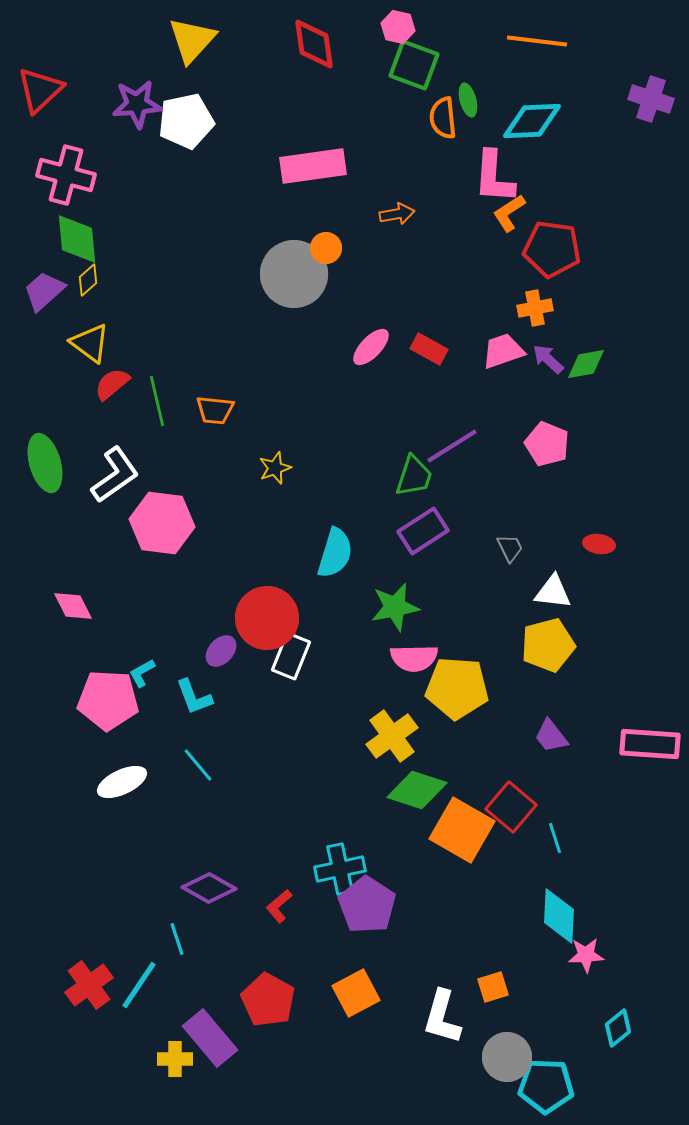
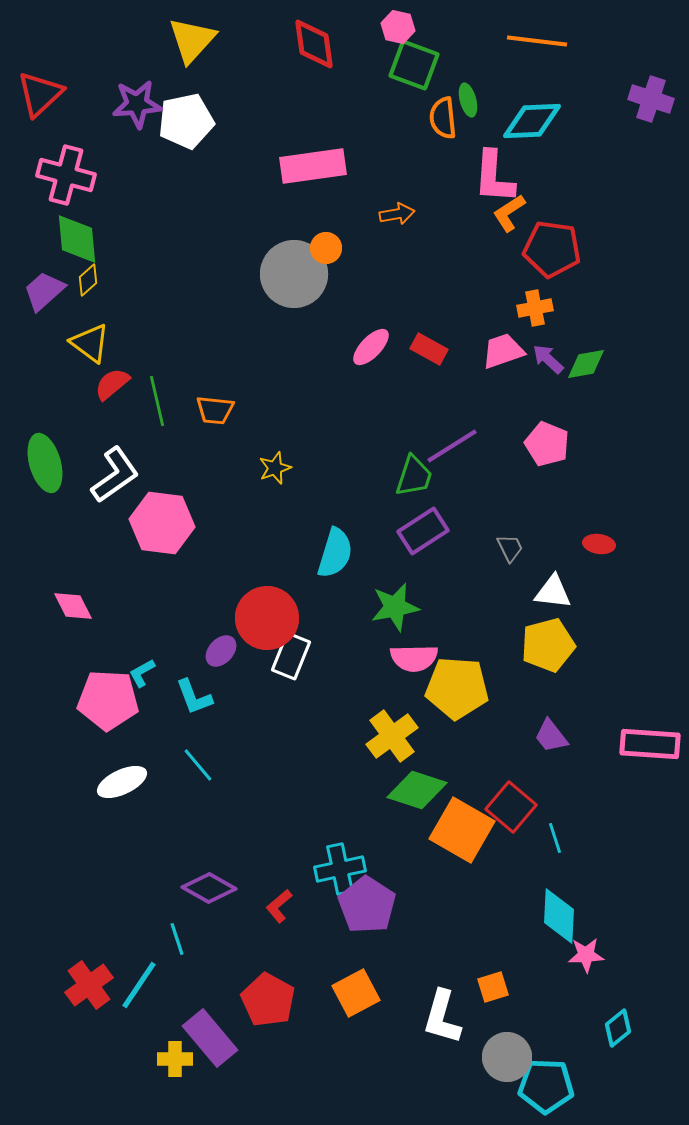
red triangle at (40, 90): moved 4 px down
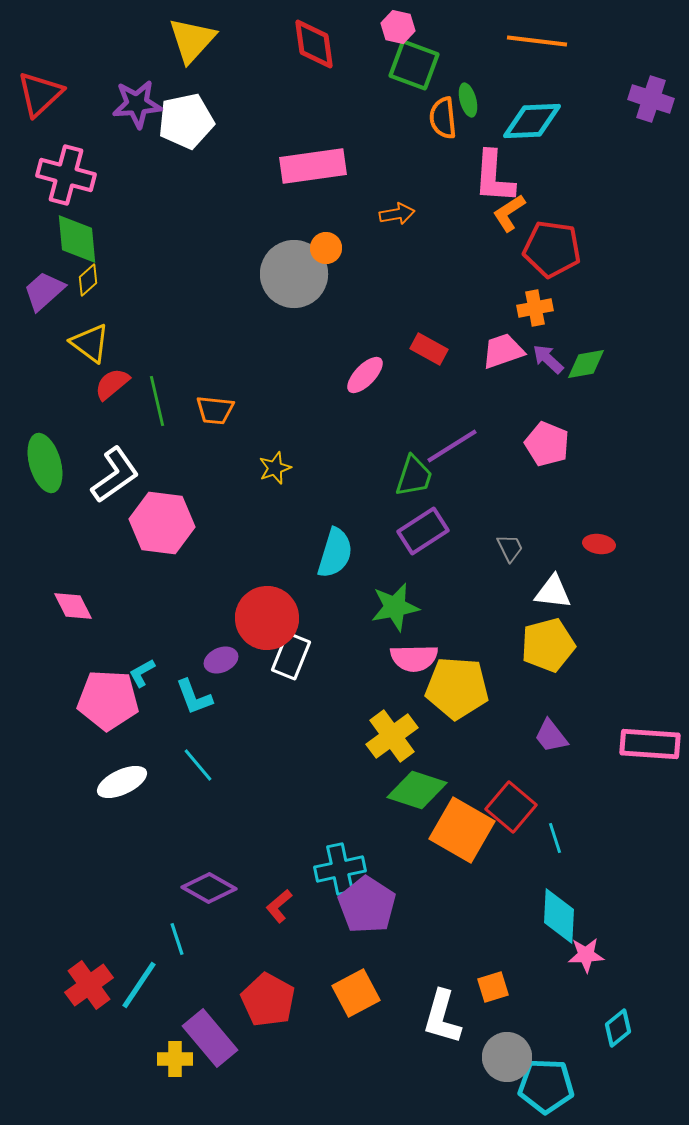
pink ellipse at (371, 347): moved 6 px left, 28 px down
purple ellipse at (221, 651): moved 9 px down; rotated 24 degrees clockwise
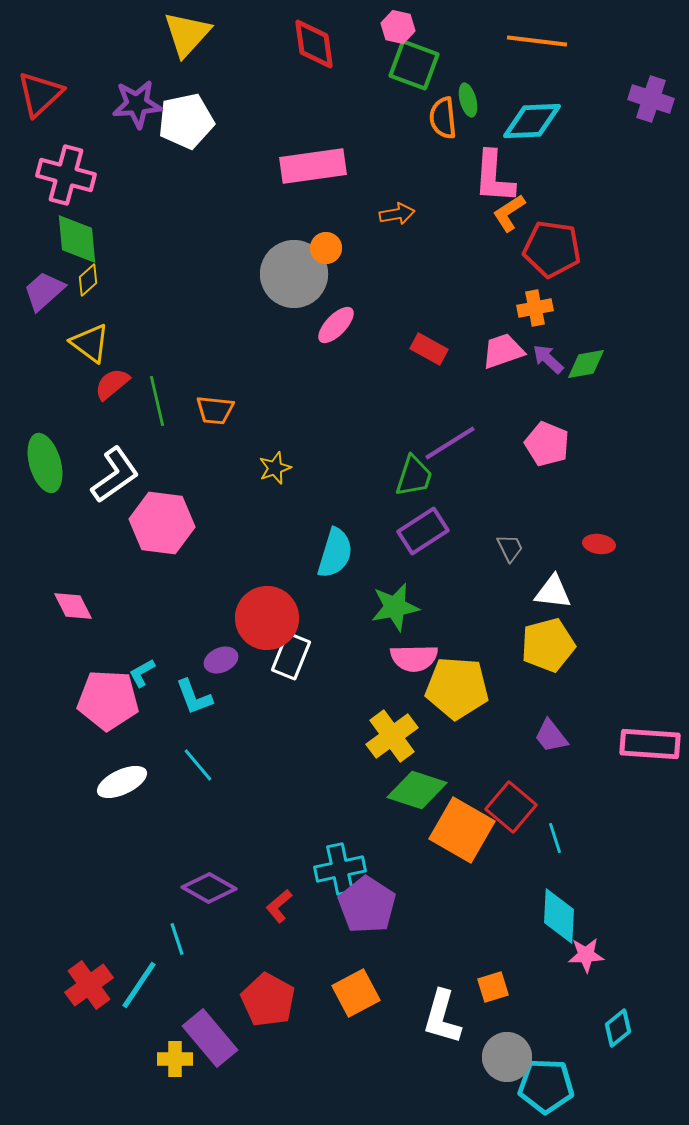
yellow triangle at (192, 40): moved 5 px left, 6 px up
pink ellipse at (365, 375): moved 29 px left, 50 px up
purple line at (452, 446): moved 2 px left, 3 px up
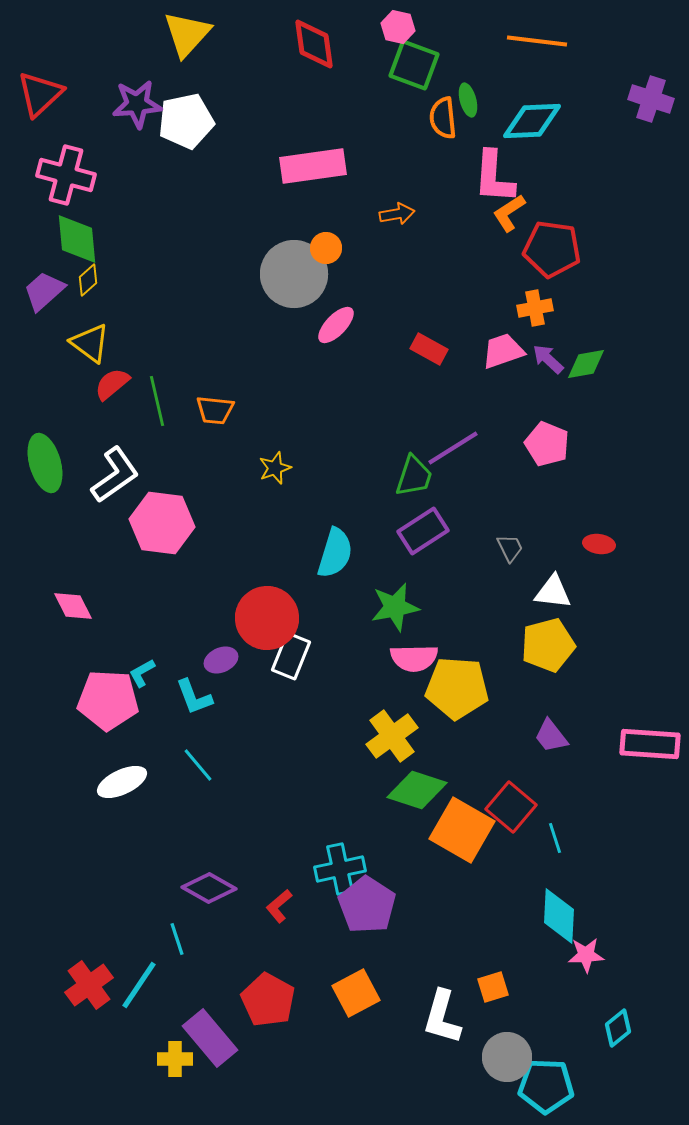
purple line at (450, 443): moved 3 px right, 5 px down
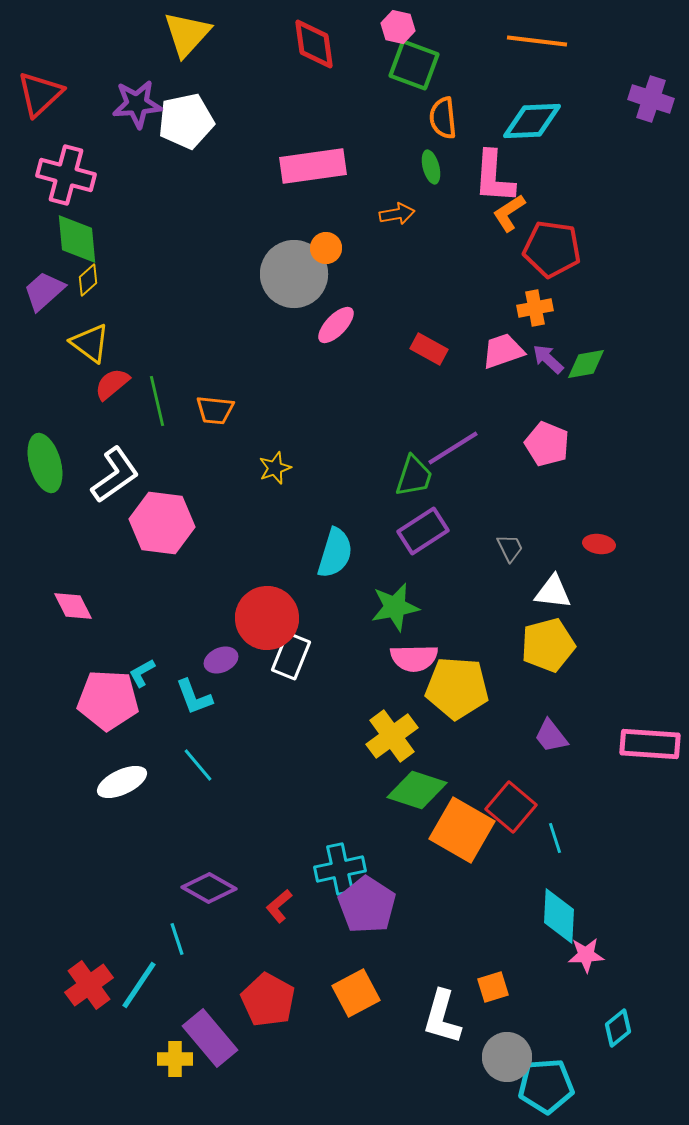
green ellipse at (468, 100): moved 37 px left, 67 px down
cyan pentagon at (546, 1086): rotated 6 degrees counterclockwise
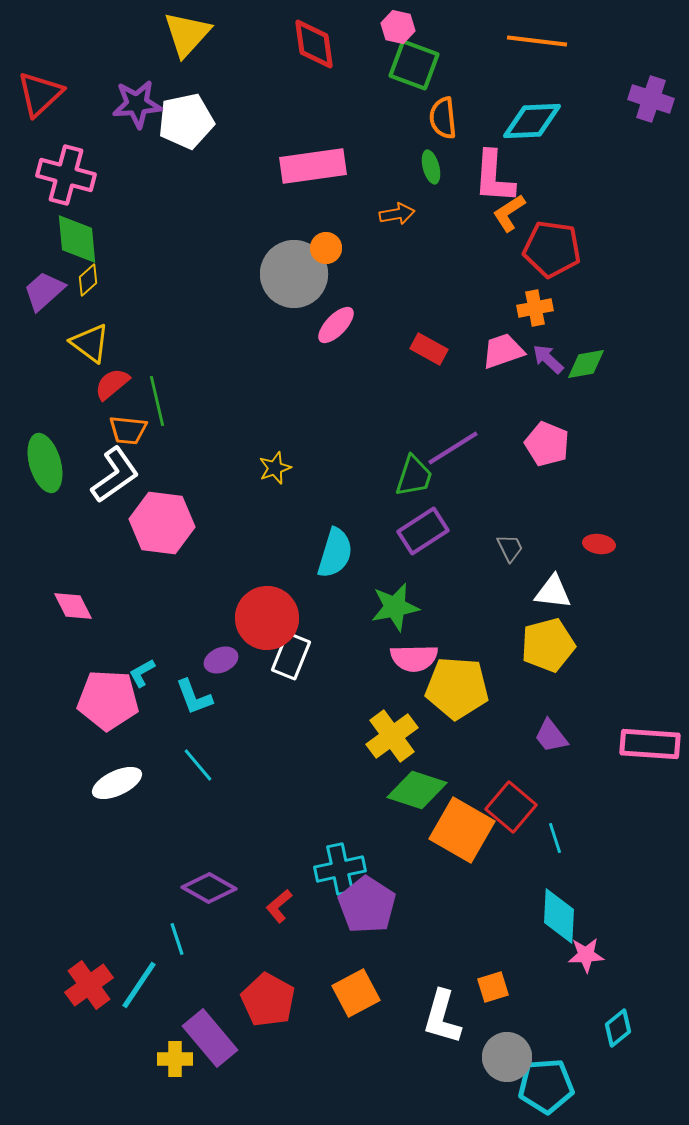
orange trapezoid at (215, 410): moved 87 px left, 20 px down
white ellipse at (122, 782): moved 5 px left, 1 px down
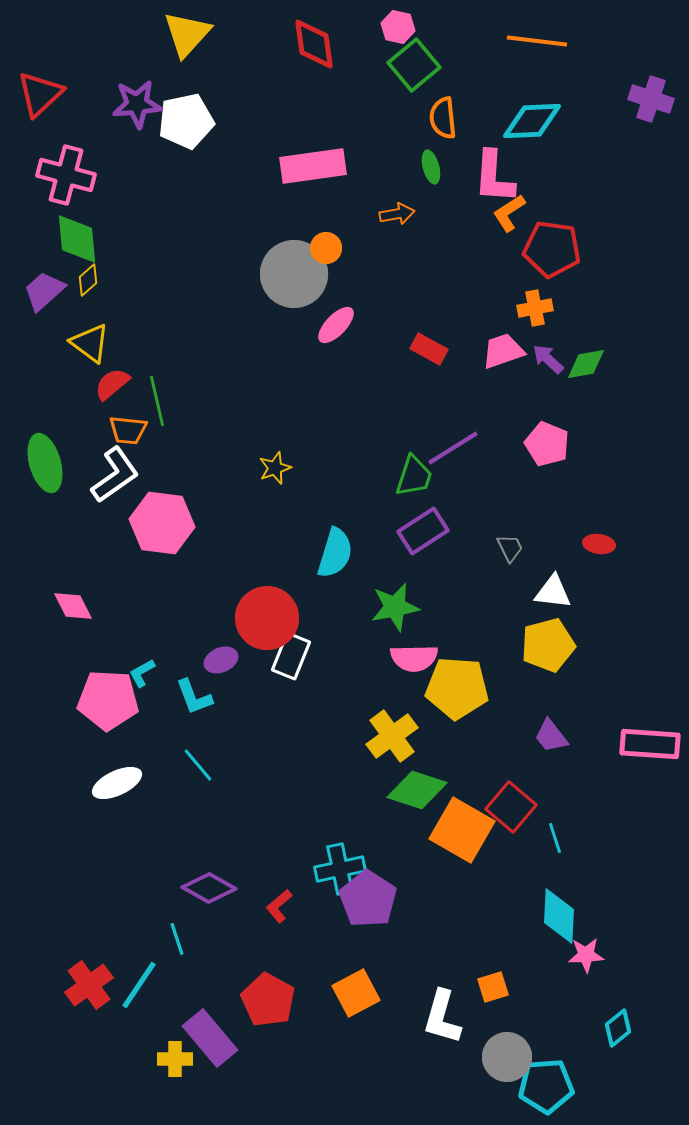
green square at (414, 65): rotated 30 degrees clockwise
purple pentagon at (367, 905): moved 1 px right, 6 px up
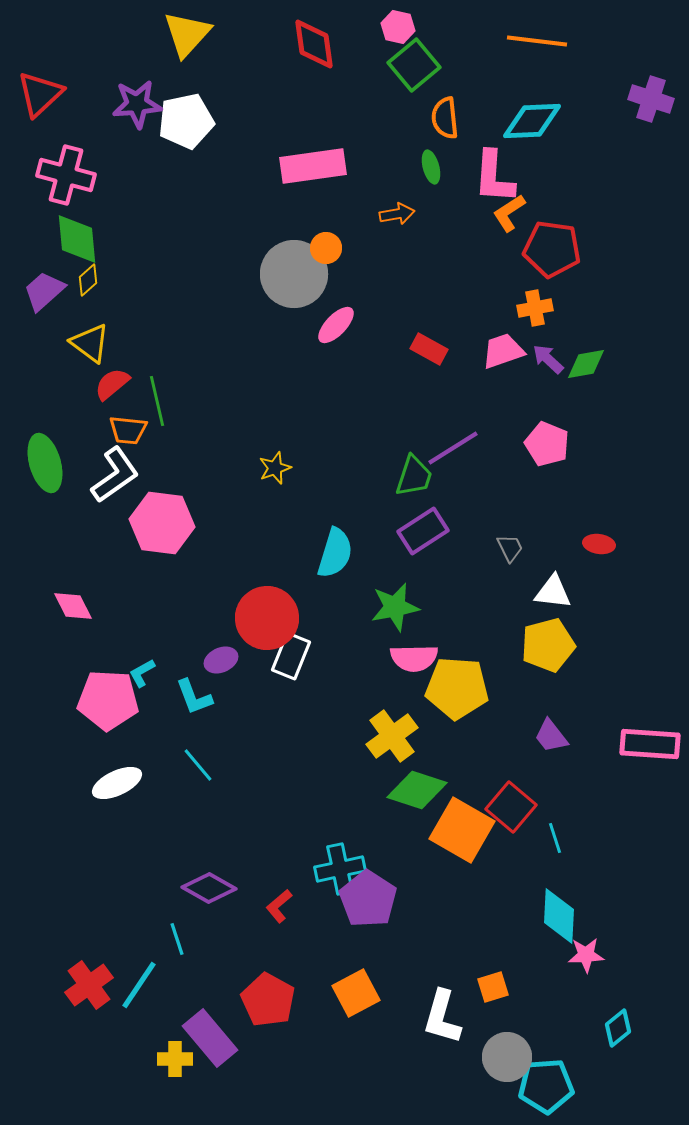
orange semicircle at (443, 118): moved 2 px right
